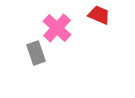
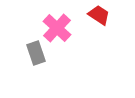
red trapezoid: rotated 10 degrees clockwise
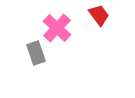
red trapezoid: rotated 20 degrees clockwise
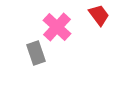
pink cross: moved 1 px up
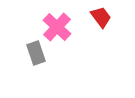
red trapezoid: moved 2 px right, 2 px down
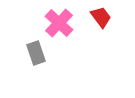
pink cross: moved 2 px right, 4 px up
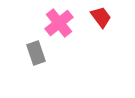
pink cross: rotated 8 degrees clockwise
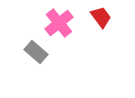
gray rectangle: moved 1 px up; rotated 30 degrees counterclockwise
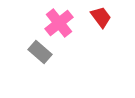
gray rectangle: moved 4 px right
